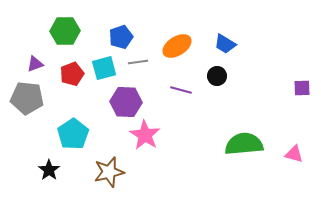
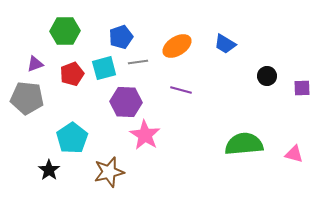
black circle: moved 50 px right
cyan pentagon: moved 1 px left, 4 px down
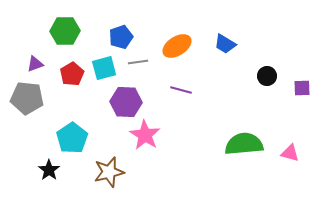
red pentagon: rotated 10 degrees counterclockwise
pink triangle: moved 4 px left, 1 px up
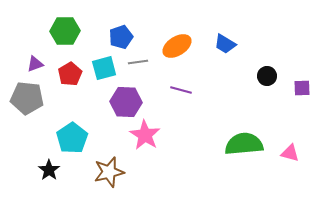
red pentagon: moved 2 px left
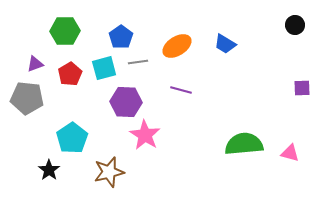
blue pentagon: rotated 15 degrees counterclockwise
black circle: moved 28 px right, 51 px up
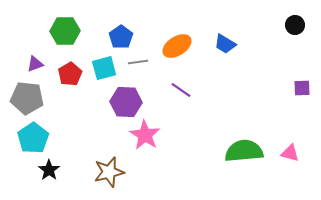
purple line: rotated 20 degrees clockwise
cyan pentagon: moved 39 px left
green semicircle: moved 7 px down
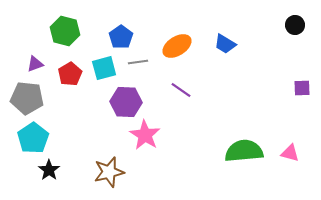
green hexagon: rotated 16 degrees clockwise
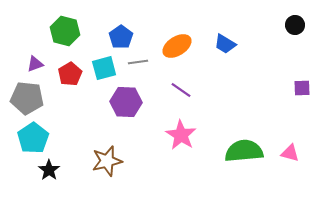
pink star: moved 36 px right
brown star: moved 2 px left, 11 px up
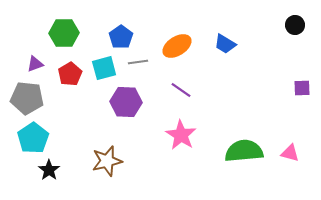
green hexagon: moved 1 px left, 2 px down; rotated 16 degrees counterclockwise
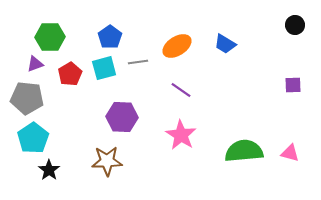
green hexagon: moved 14 px left, 4 px down
blue pentagon: moved 11 px left
purple square: moved 9 px left, 3 px up
purple hexagon: moved 4 px left, 15 px down
brown star: rotated 12 degrees clockwise
